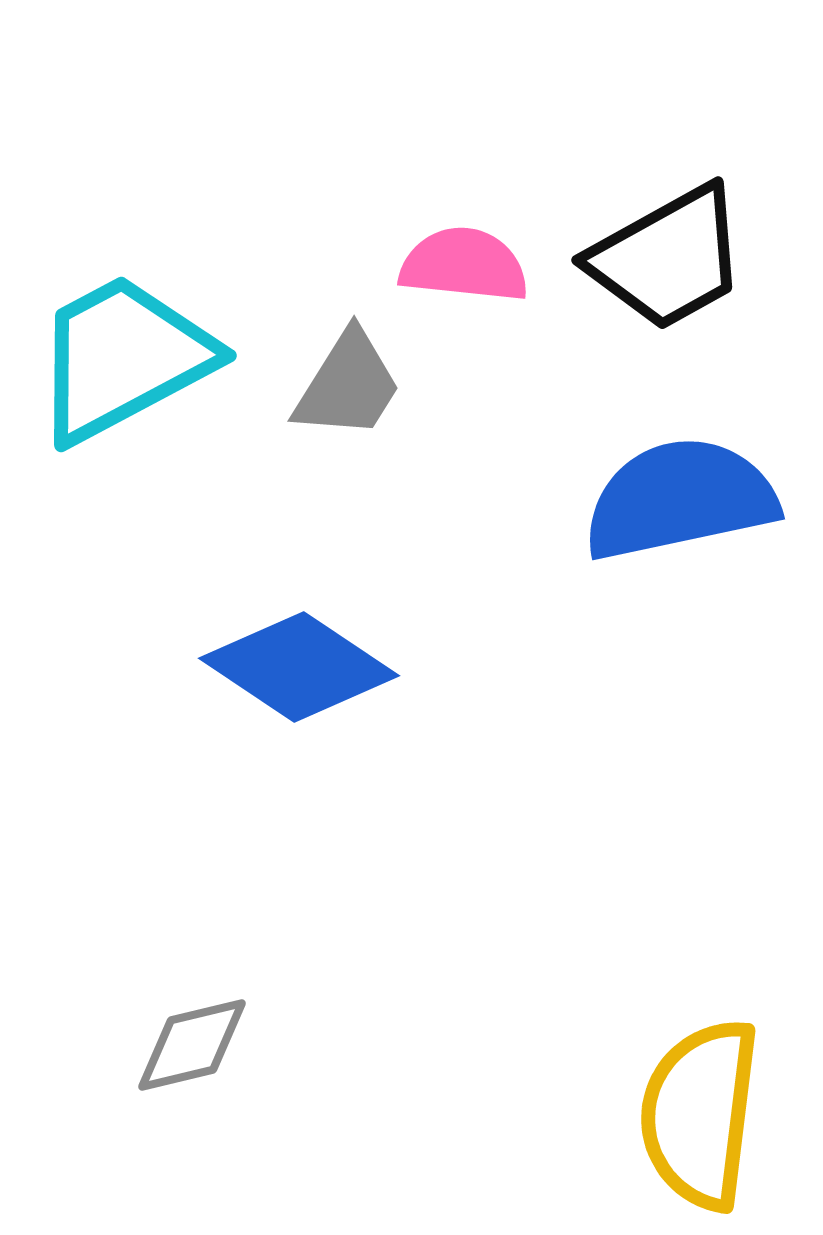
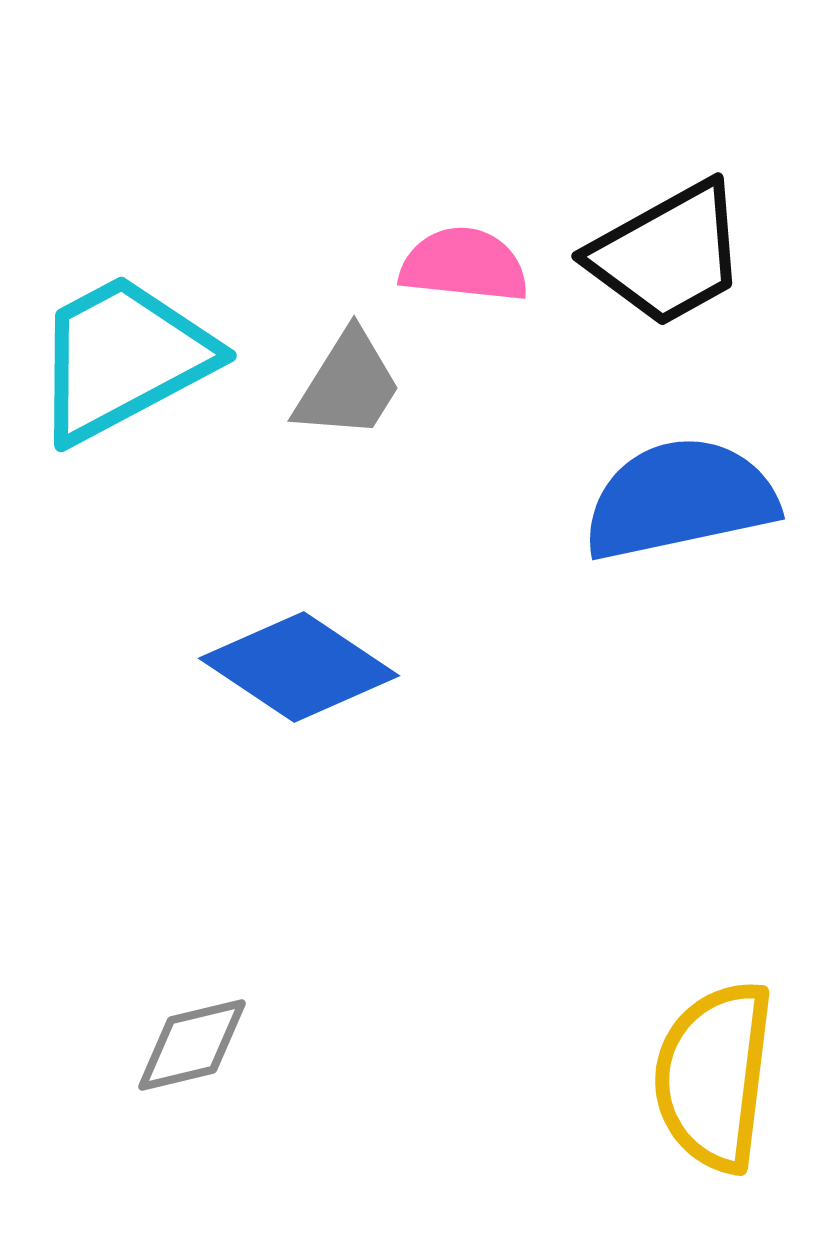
black trapezoid: moved 4 px up
yellow semicircle: moved 14 px right, 38 px up
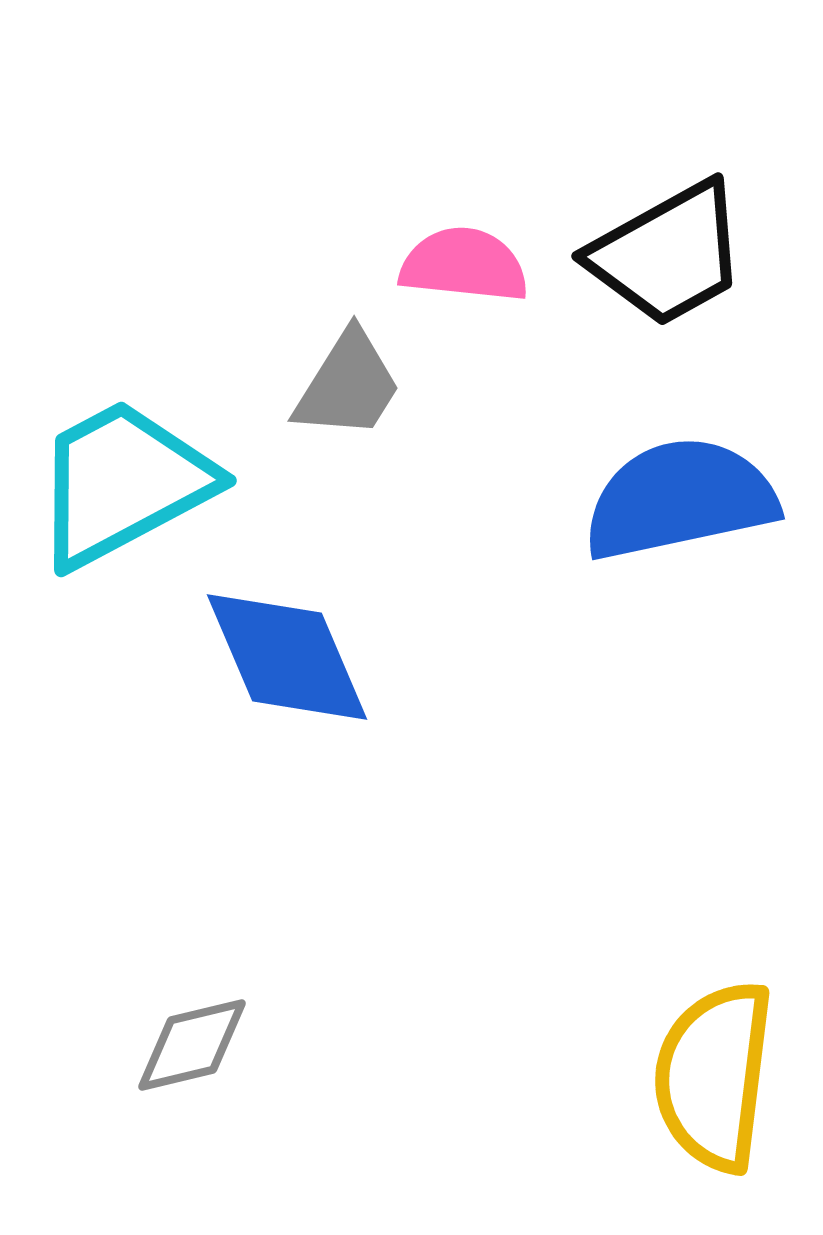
cyan trapezoid: moved 125 px down
blue diamond: moved 12 px left, 10 px up; rotated 33 degrees clockwise
